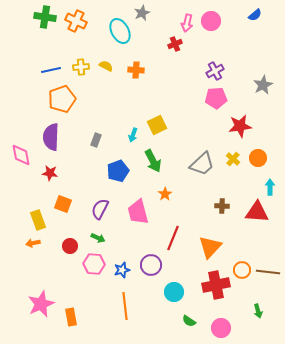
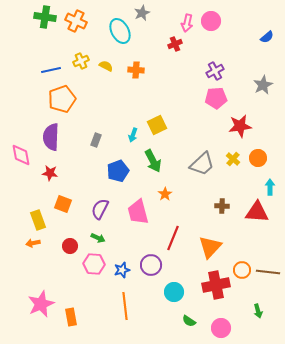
blue semicircle at (255, 15): moved 12 px right, 22 px down
yellow cross at (81, 67): moved 6 px up; rotated 21 degrees counterclockwise
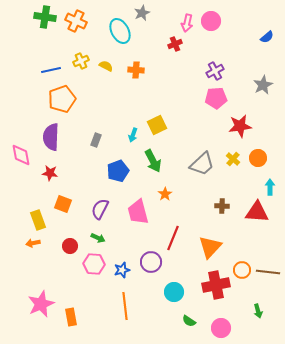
purple circle at (151, 265): moved 3 px up
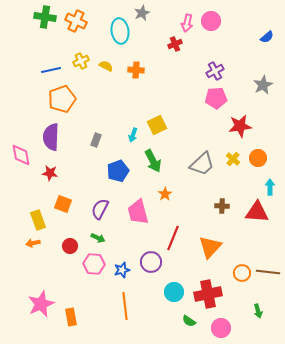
cyan ellipse at (120, 31): rotated 20 degrees clockwise
orange circle at (242, 270): moved 3 px down
red cross at (216, 285): moved 8 px left, 9 px down
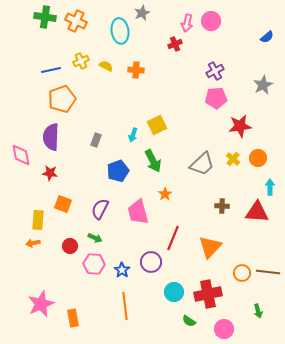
yellow rectangle at (38, 220): rotated 24 degrees clockwise
green arrow at (98, 238): moved 3 px left
blue star at (122, 270): rotated 21 degrees counterclockwise
orange rectangle at (71, 317): moved 2 px right, 1 px down
pink circle at (221, 328): moved 3 px right, 1 px down
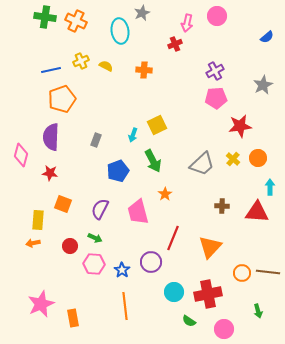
pink circle at (211, 21): moved 6 px right, 5 px up
orange cross at (136, 70): moved 8 px right
pink diamond at (21, 155): rotated 25 degrees clockwise
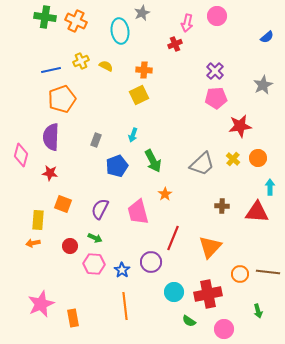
purple cross at (215, 71): rotated 18 degrees counterclockwise
yellow square at (157, 125): moved 18 px left, 30 px up
blue pentagon at (118, 171): moved 1 px left, 5 px up
orange circle at (242, 273): moved 2 px left, 1 px down
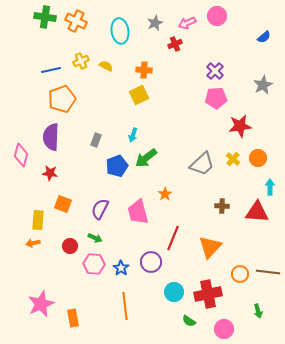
gray star at (142, 13): moved 13 px right, 10 px down
pink arrow at (187, 23): rotated 54 degrees clockwise
blue semicircle at (267, 37): moved 3 px left
green arrow at (153, 161): moved 7 px left, 3 px up; rotated 80 degrees clockwise
blue star at (122, 270): moved 1 px left, 2 px up
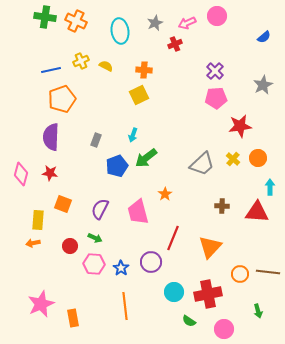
pink diamond at (21, 155): moved 19 px down
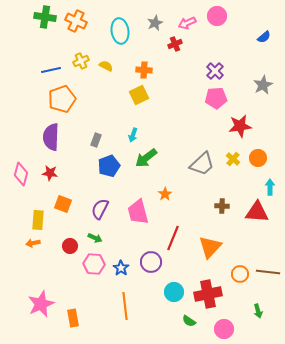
blue pentagon at (117, 166): moved 8 px left
